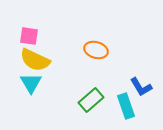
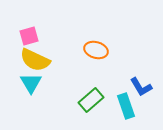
pink square: rotated 24 degrees counterclockwise
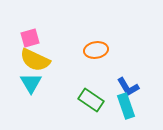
pink square: moved 1 px right, 2 px down
orange ellipse: rotated 25 degrees counterclockwise
blue L-shape: moved 13 px left
green rectangle: rotated 75 degrees clockwise
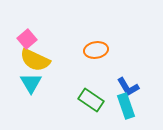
pink square: moved 3 px left, 1 px down; rotated 24 degrees counterclockwise
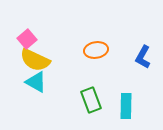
cyan triangle: moved 5 px right, 1 px up; rotated 30 degrees counterclockwise
blue L-shape: moved 15 px right, 30 px up; rotated 60 degrees clockwise
green rectangle: rotated 35 degrees clockwise
cyan rectangle: rotated 20 degrees clockwise
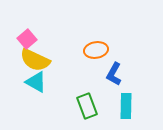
blue L-shape: moved 29 px left, 17 px down
green rectangle: moved 4 px left, 6 px down
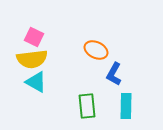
pink square: moved 7 px right, 2 px up; rotated 24 degrees counterclockwise
orange ellipse: rotated 35 degrees clockwise
yellow semicircle: moved 3 px left, 1 px up; rotated 32 degrees counterclockwise
green rectangle: rotated 15 degrees clockwise
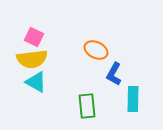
cyan rectangle: moved 7 px right, 7 px up
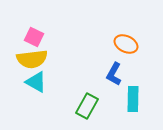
orange ellipse: moved 30 px right, 6 px up
green rectangle: rotated 35 degrees clockwise
